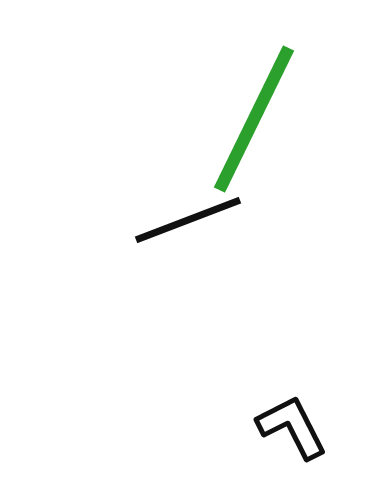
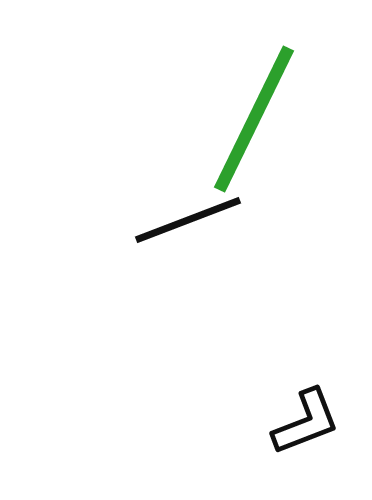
black L-shape: moved 14 px right, 5 px up; rotated 96 degrees clockwise
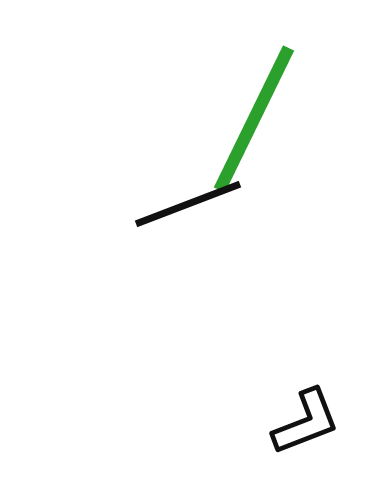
black line: moved 16 px up
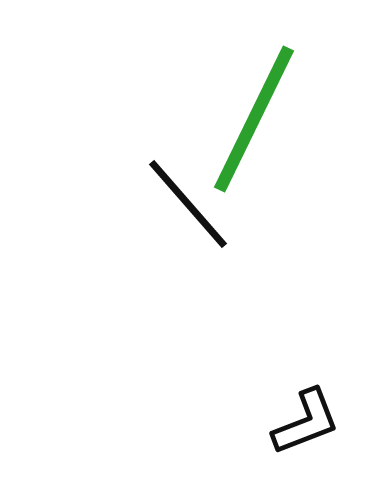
black line: rotated 70 degrees clockwise
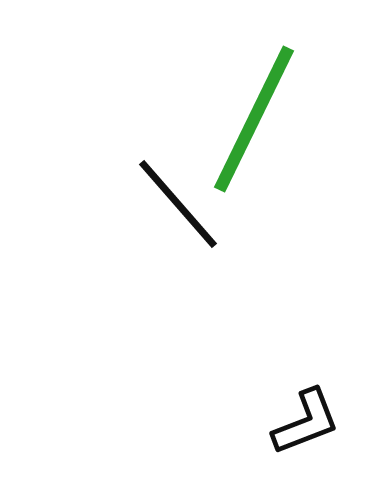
black line: moved 10 px left
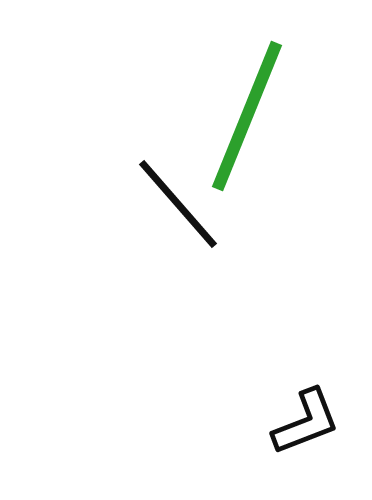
green line: moved 7 px left, 3 px up; rotated 4 degrees counterclockwise
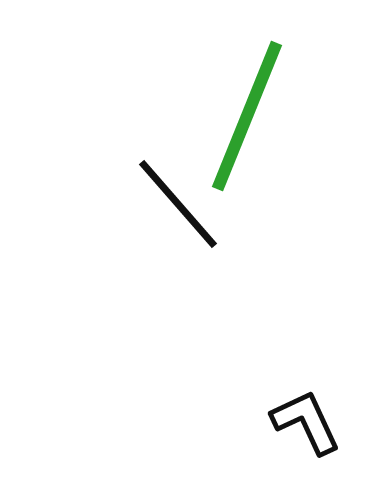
black L-shape: rotated 94 degrees counterclockwise
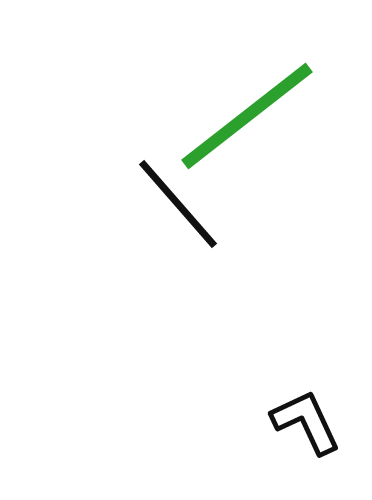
green line: rotated 30 degrees clockwise
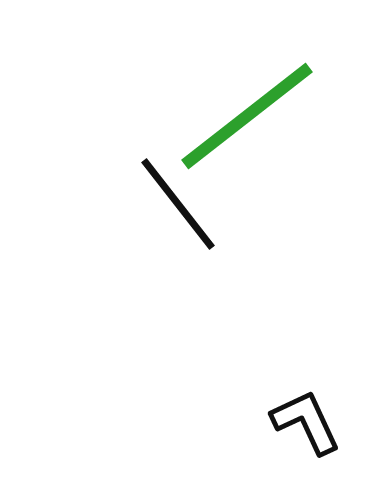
black line: rotated 3 degrees clockwise
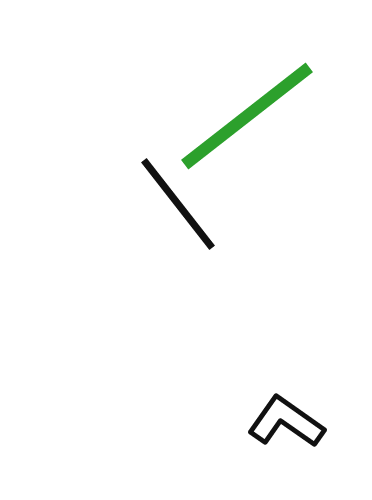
black L-shape: moved 20 px left; rotated 30 degrees counterclockwise
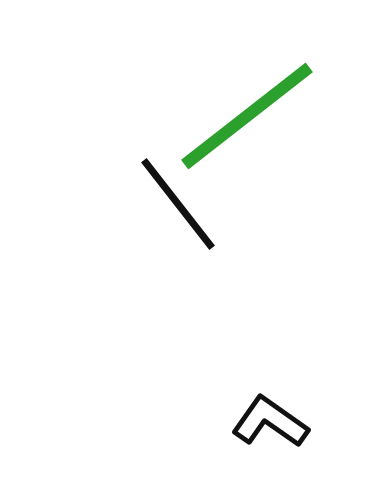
black L-shape: moved 16 px left
